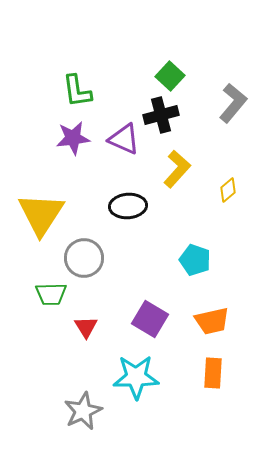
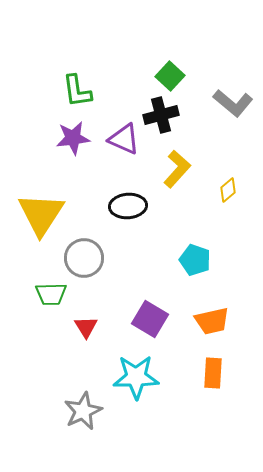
gray L-shape: rotated 90 degrees clockwise
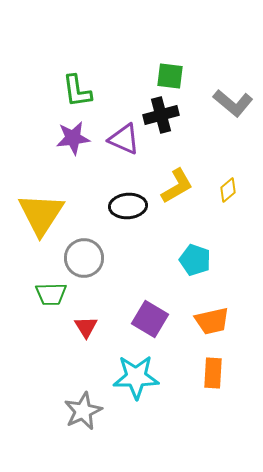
green square: rotated 36 degrees counterclockwise
yellow L-shape: moved 17 px down; rotated 18 degrees clockwise
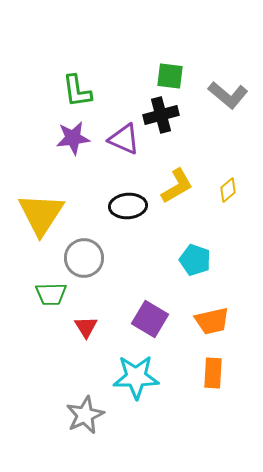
gray L-shape: moved 5 px left, 8 px up
gray star: moved 2 px right, 4 px down
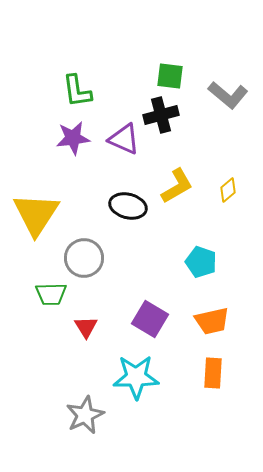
black ellipse: rotated 18 degrees clockwise
yellow triangle: moved 5 px left
cyan pentagon: moved 6 px right, 2 px down
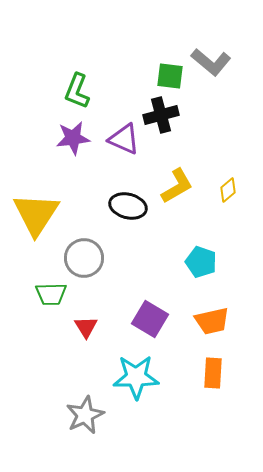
green L-shape: rotated 30 degrees clockwise
gray L-shape: moved 17 px left, 33 px up
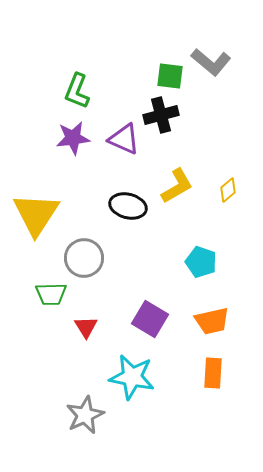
cyan star: moved 4 px left; rotated 12 degrees clockwise
